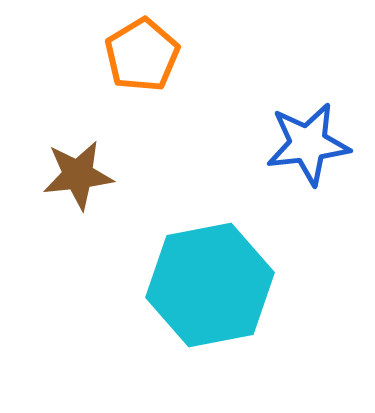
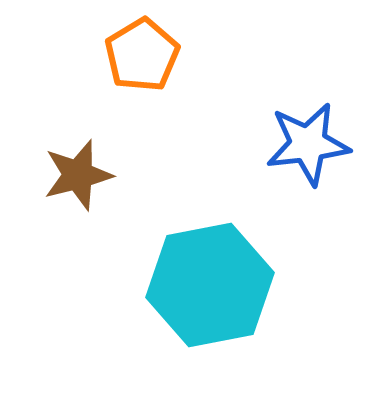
brown star: rotated 8 degrees counterclockwise
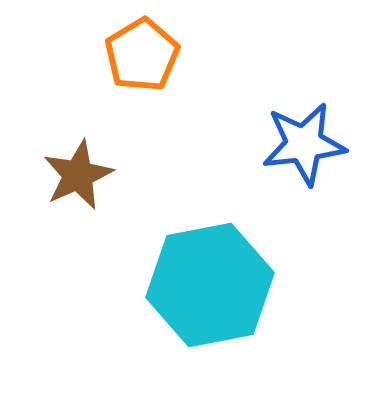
blue star: moved 4 px left
brown star: rotated 10 degrees counterclockwise
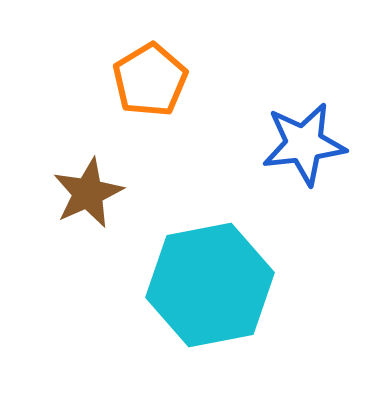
orange pentagon: moved 8 px right, 25 px down
brown star: moved 10 px right, 18 px down
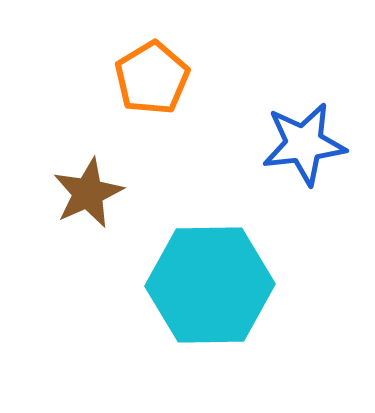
orange pentagon: moved 2 px right, 2 px up
cyan hexagon: rotated 10 degrees clockwise
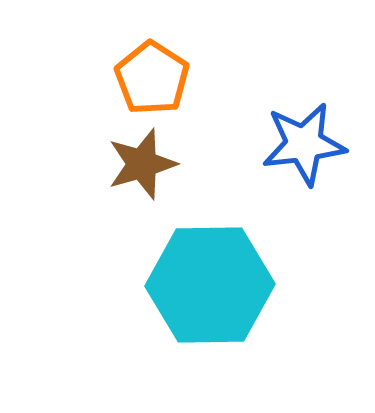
orange pentagon: rotated 8 degrees counterclockwise
brown star: moved 54 px right, 29 px up; rotated 8 degrees clockwise
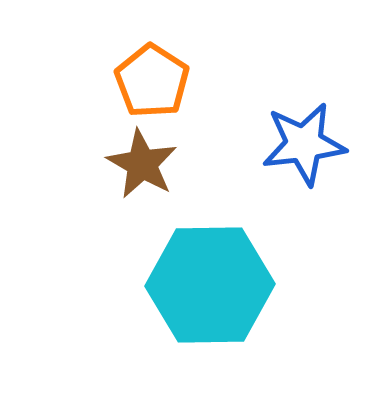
orange pentagon: moved 3 px down
brown star: rotated 26 degrees counterclockwise
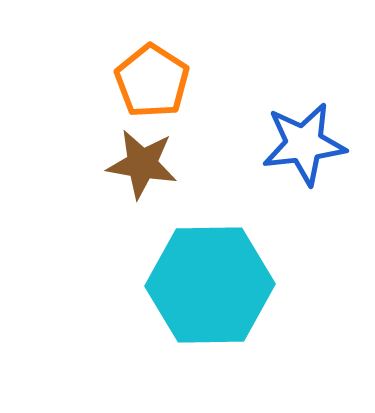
brown star: rotated 20 degrees counterclockwise
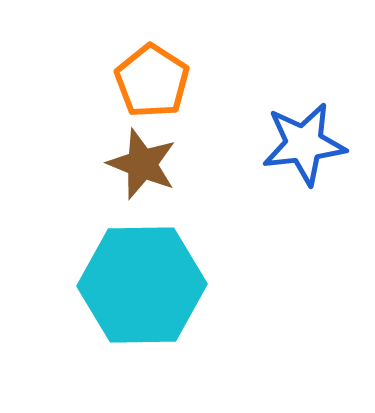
brown star: rotated 12 degrees clockwise
cyan hexagon: moved 68 px left
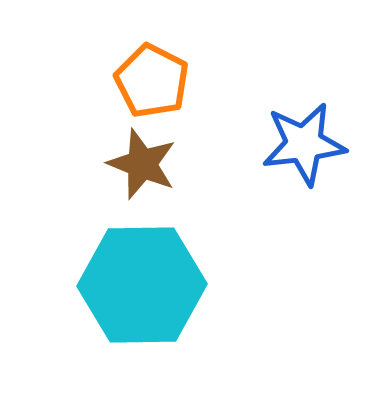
orange pentagon: rotated 6 degrees counterclockwise
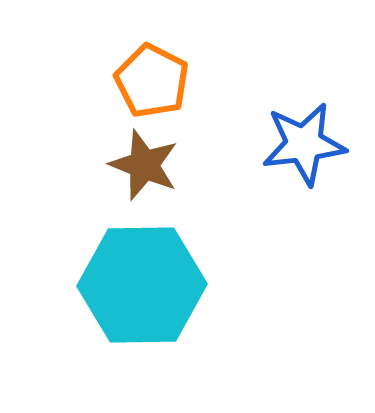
brown star: moved 2 px right, 1 px down
